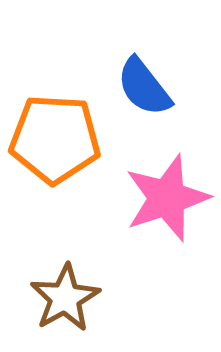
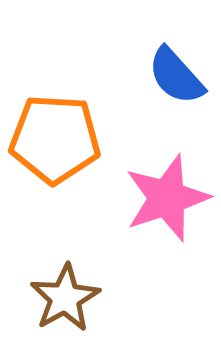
blue semicircle: moved 32 px right, 11 px up; rotated 4 degrees counterclockwise
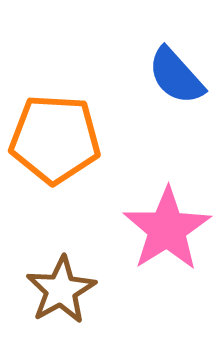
pink star: moved 31 px down; rotated 14 degrees counterclockwise
brown star: moved 4 px left, 8 px up
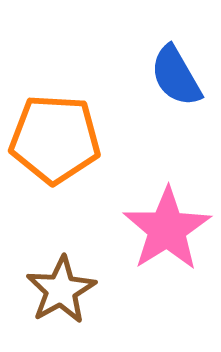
blue semicircle: rotated 12 degrees clockwise
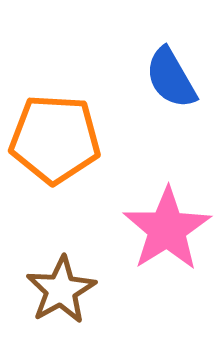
blue semicircle: moved 5 px left, 2 px down
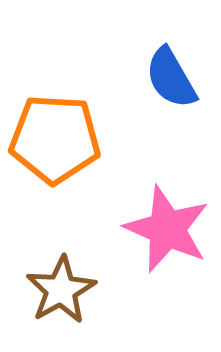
pink star: rotated 16 degrees counterclockwise
